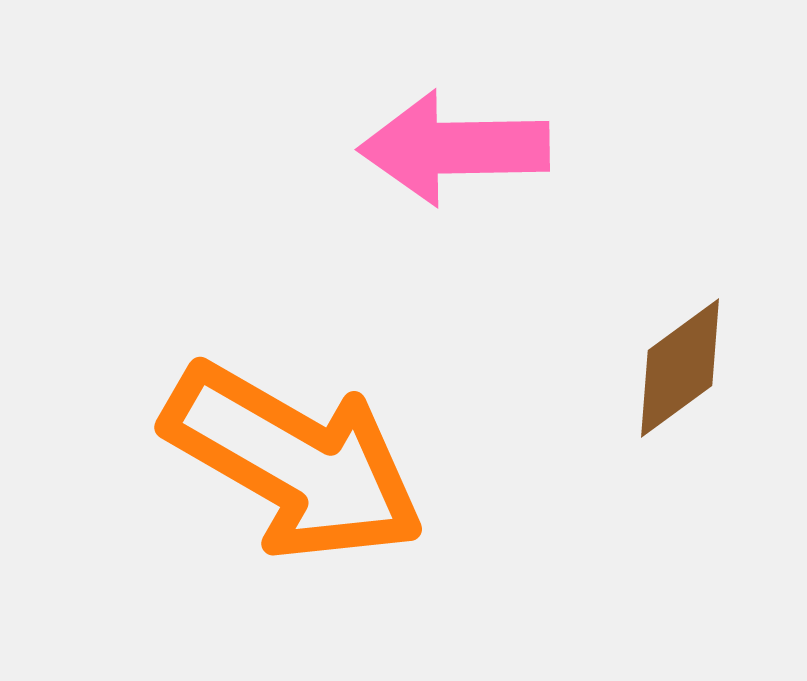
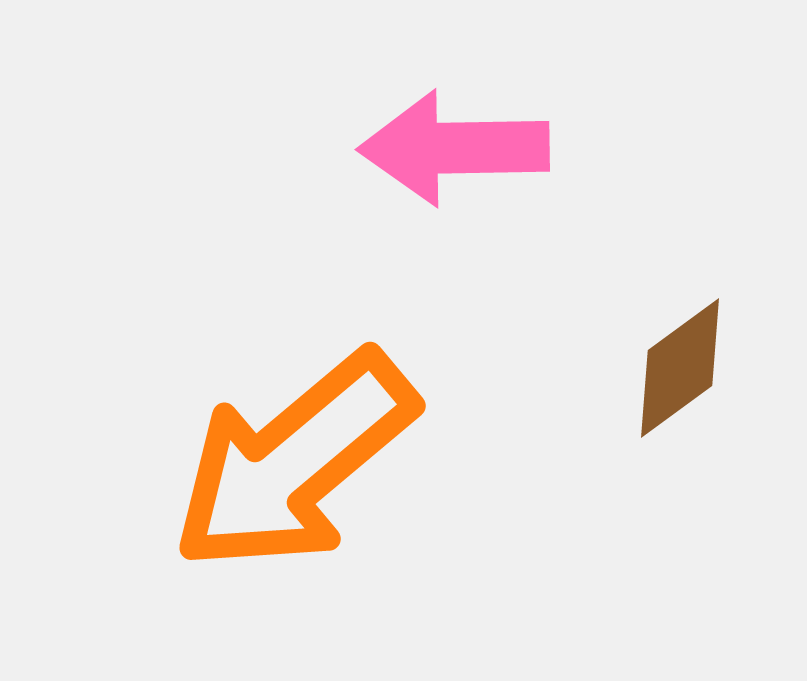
orange arrow: rotated 110 degrees clockwise
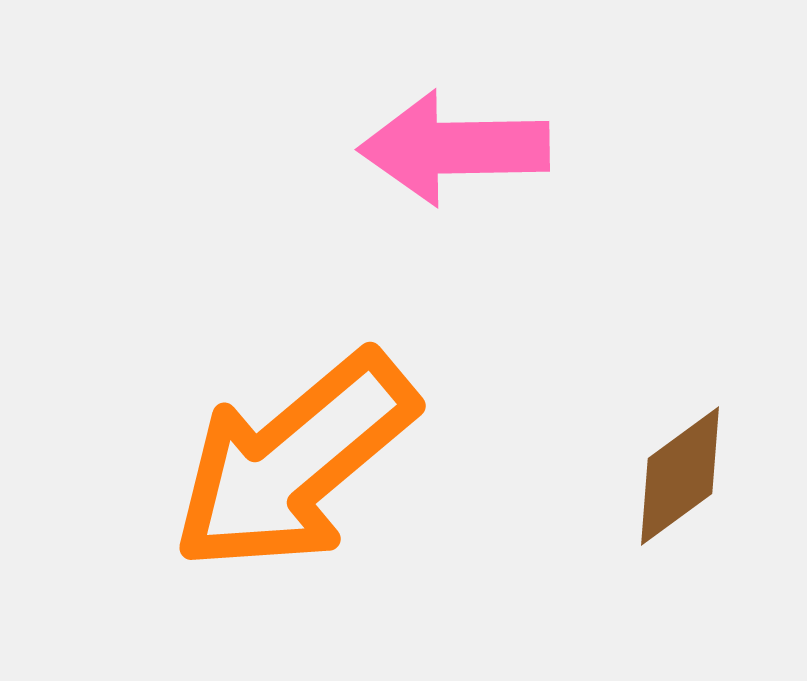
brown diamond: moved 108 px down
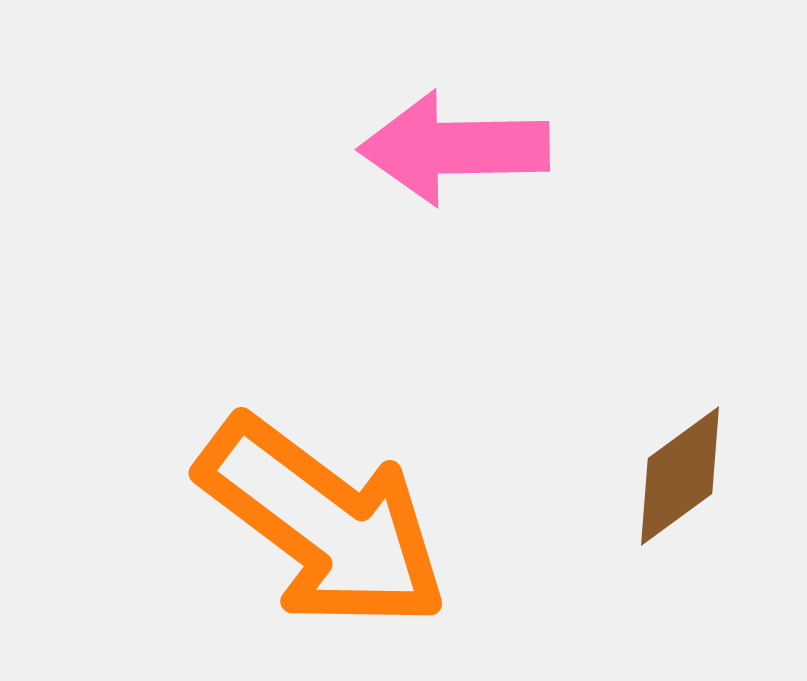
orange arrow: moved 29 px right, 61 px down; rotated 103 degrees counterclockwise
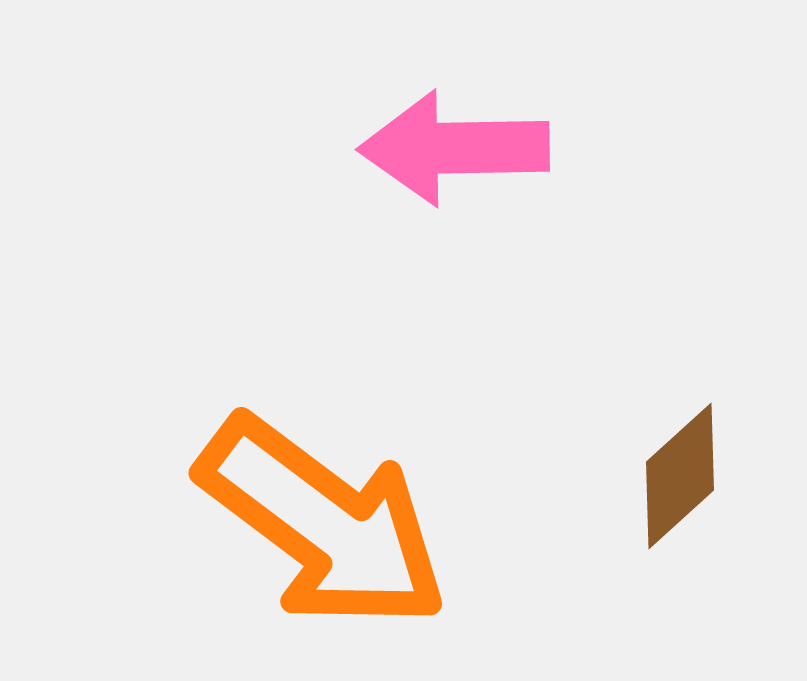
brown diamond: rotated 6 degrees counterclockwise
